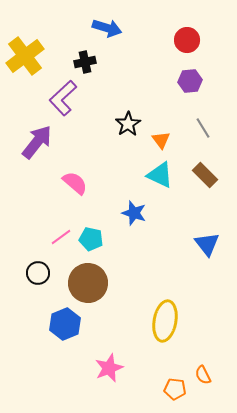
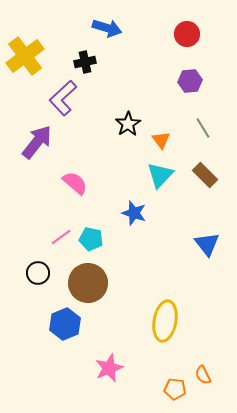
red circle: moved 6 px up
cyan triangle: rotated 48 degrees clockwise
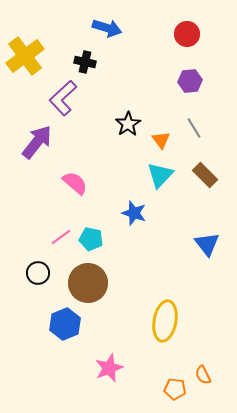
black cross: rotated 25 degrees clockwise
gray line: moved 9 px left
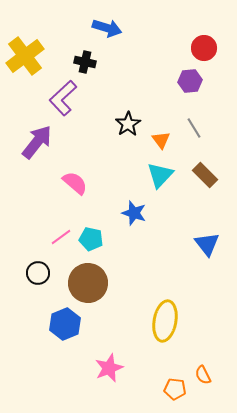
red circle: moved 17 px right, 14 px down
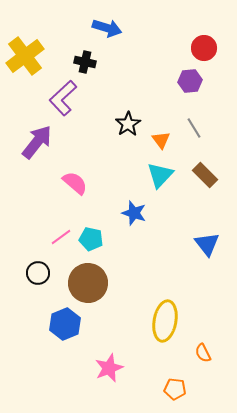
orange semicircle: moved 22 px up
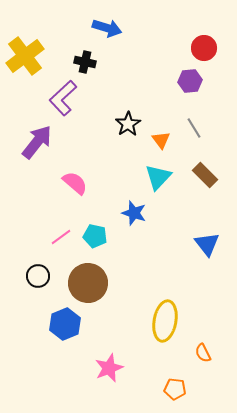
cyan triangle: moved 2 px left, 2 px down
cyan pentagon: moved 4 px right, 3 px up
black circle: moved 3 px down
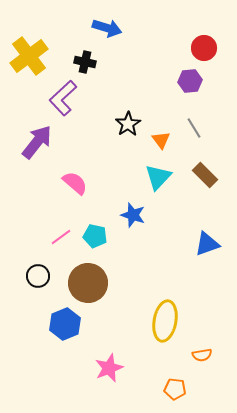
yellow cross: moved 4 px right
blue star: moved 1 px left, 2 px down
blue triangle: rotated 48 degrees clockwise
orange semicircle: moved 1 px left, 2 px down; rotated 72 degrees counterclockwise
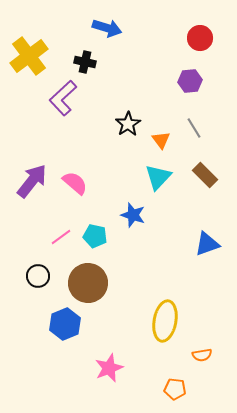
red circle: moved 4 px left, 10 px up
purple arrow: moved 5 px left, 39 px down
